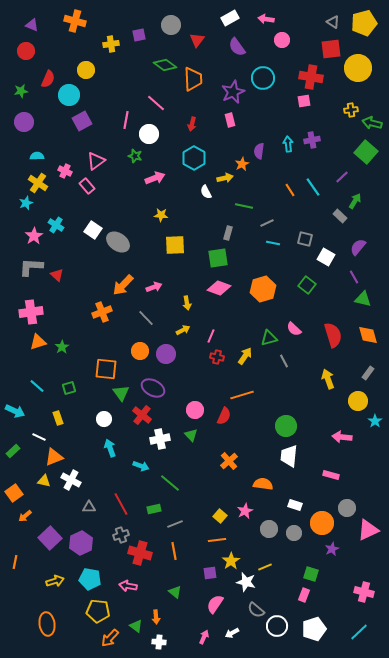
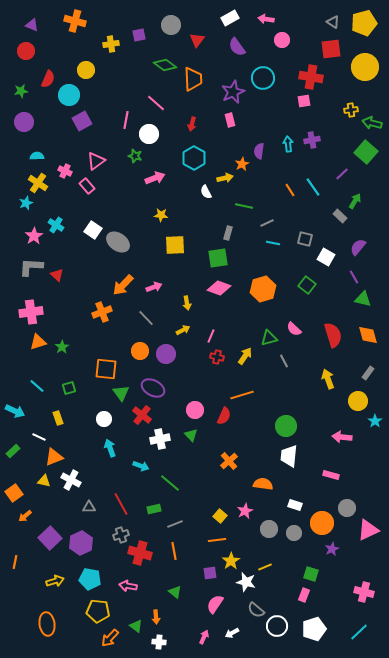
yellow circle at (358, 68): moved 7 px right, 1 px up
purple line at (342, 177): moved 3 px up
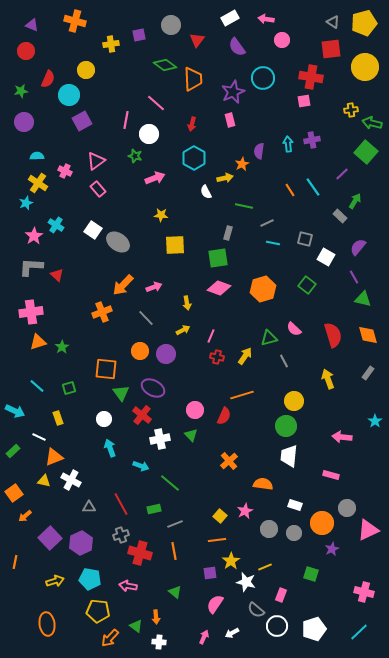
pink rectangle at (87, 186): moved 11 px right, 3 px down
yellow circle at (358, 401): moved 64 px left
pink rectangle at (304, 595): moved 23 px left
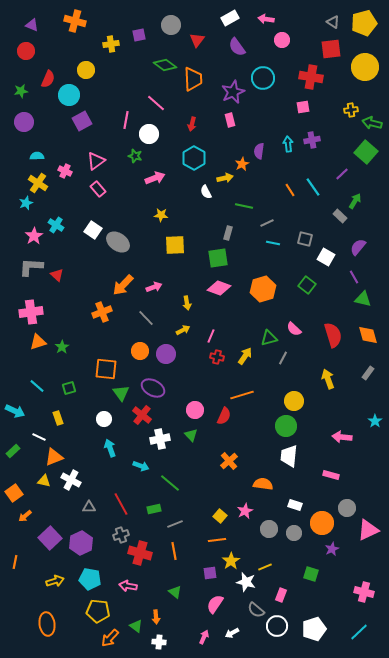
pink square at (304, 101): moved 1 px left, 6 px down
gray line at (284, 361): moved 1 px left, 3 px up; rotated 56 degrees clockwise
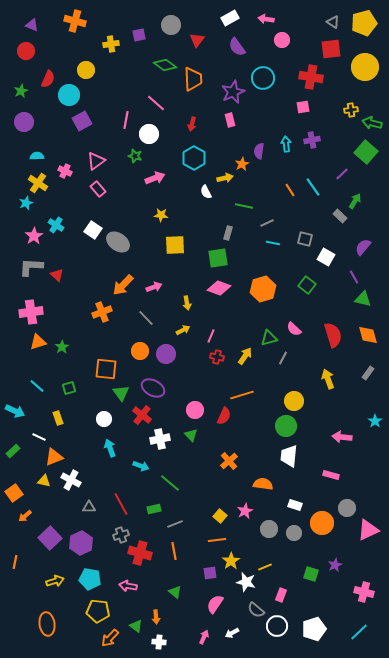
green star at (21, 91): rotated 16 degrees counterclockwise
cyan arrow at (288, 144): moved 2 px left
purple semicircle at (358, 247): moved 5 px right
purple star at (332, 549): moved 3 px right, 16 px down
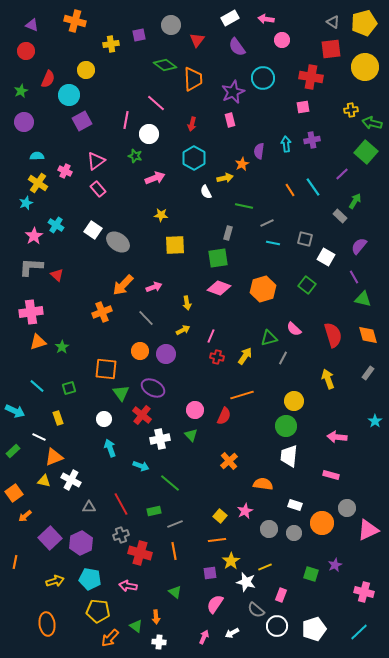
purple semicircle at (363, 247): moved 4 px left, 1 px up
pink arrow at (342, 437): moved 5 px left
green rectangle at (154, 509): moved 2 px down
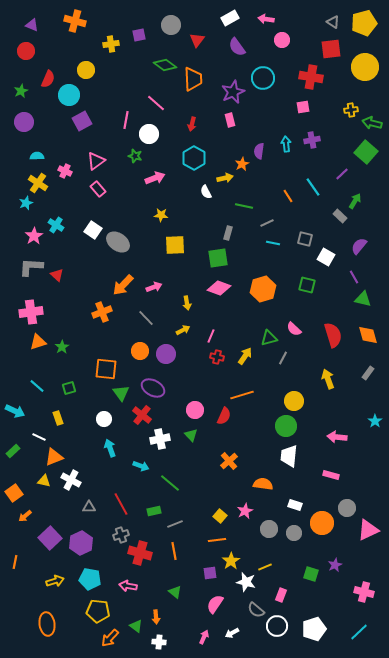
orange line at (290, 190): moved 2 px left, 6 px down
green square at (307, 285): rotated 24 degrees counterclockwise
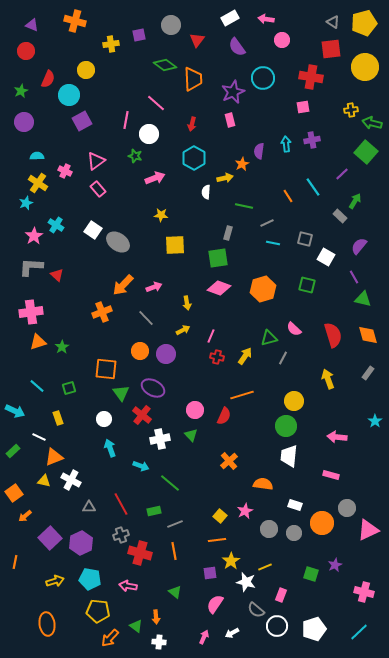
white semicircle at (206, 192): rotated 32 degrees clockwise
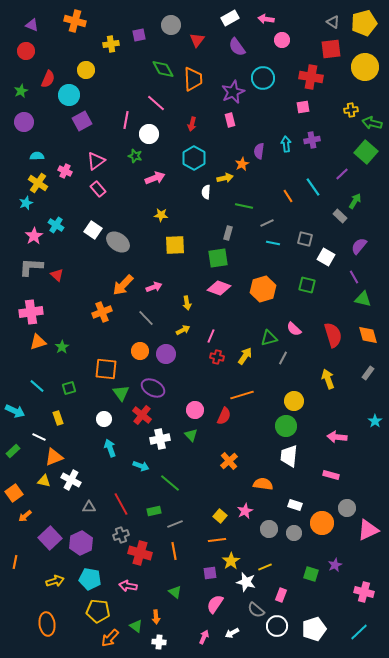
green diamond at (165, 65): moved 2 px left, 4 px down; rotated 25 degrees clockwise
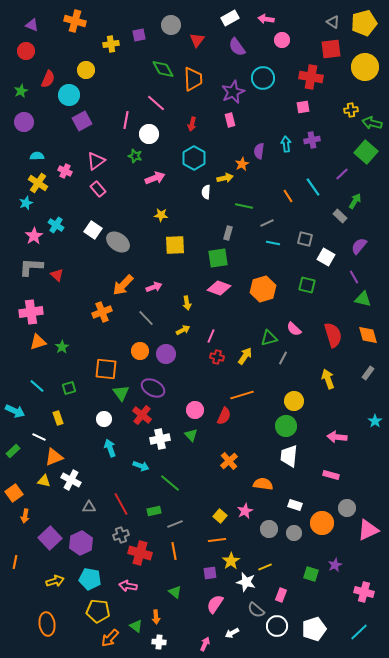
orange arrow at (25, 516): rotated 40 degrees counterclockwise
pink arrow at (204, 637): moved 1 px right, 7 px down
